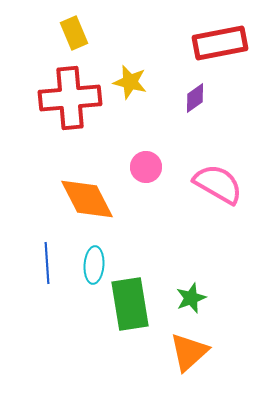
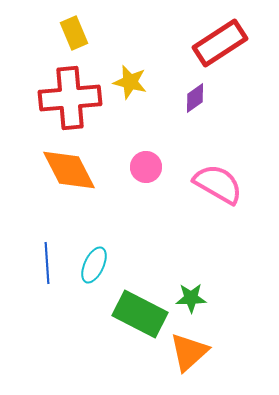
red rectangle: rotated 22 degrees counterclockwise
orange diamond: moved 18 px left, 29 px up
cyan ellipse: rotated 21 degrees clockwise
green star: rotated 20 degrees clockwise
green rectangle: moved 10 px right, 10 px down; rotated 54 degrees counterclockwise
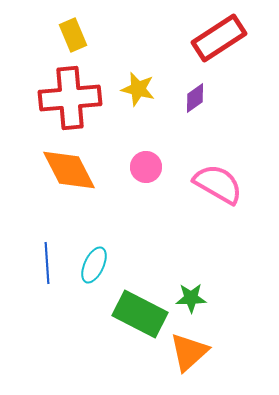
yellow rectangle: moved 1 px left, 2 px down
red rectangle: moved 1 px left, 5 px up
yellow star: moved 8 px right, 7 px down
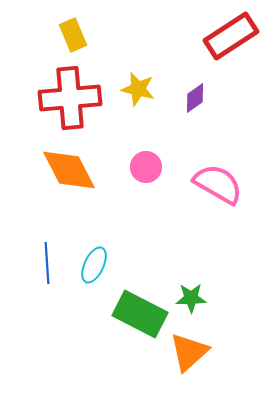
red rectangle: moved 12 px right, 2 px up
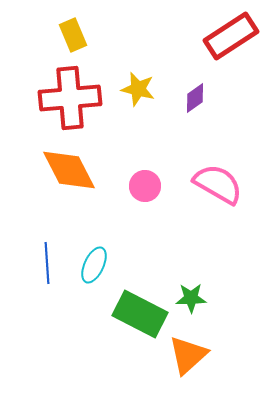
pink circle: moved 1 px left, 19 px down
orange triangle: moved 1 px left, 3 px down
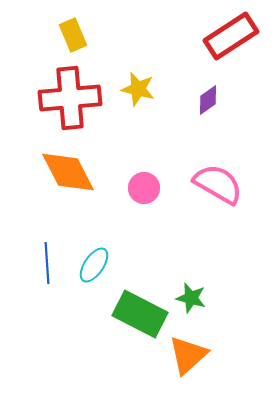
purple diamond: moved 13 px right, 2 px down
orange diamond: moved 1 px left, 2 px down
pink circle: moved 1 px left, 2 px down
cyan ellipse: rotated 9 degrees clockwise
green star: rotated 16 degrees clockwise
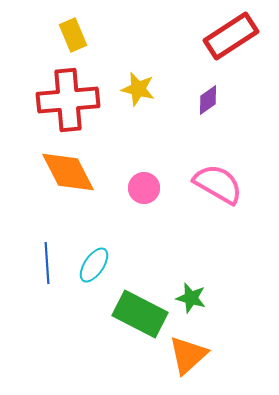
red cross: moved 2 px left, 2 px down
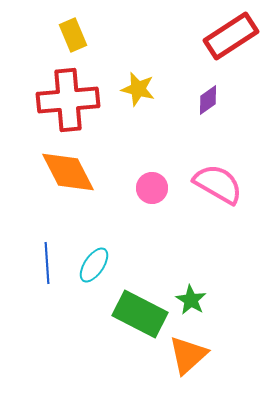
pink circle: moved 8 px right
green star: moved 2 px down; rotated 16 degrees clockwise
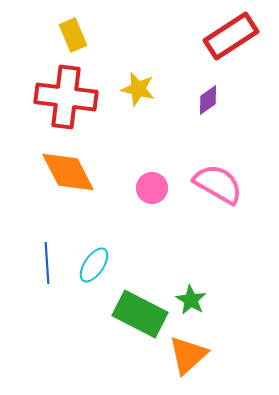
red cross: moved 2 px left, 3 px up; rotated 12 degrees clockwise
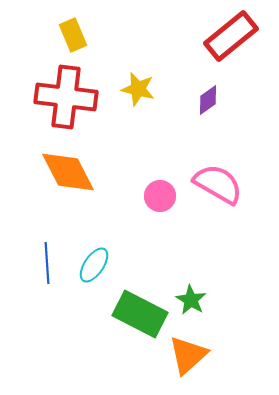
red rectangle: rotated 6 degrees counterclockwise
pink circle: moved 8 px right, 8 px down
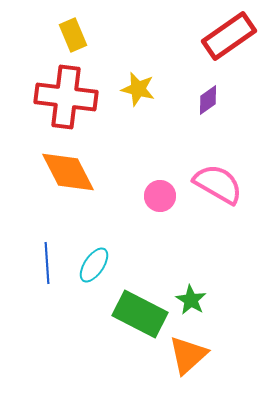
red rectangle: moved 2 px left; rotated 4 degrees clockwise
